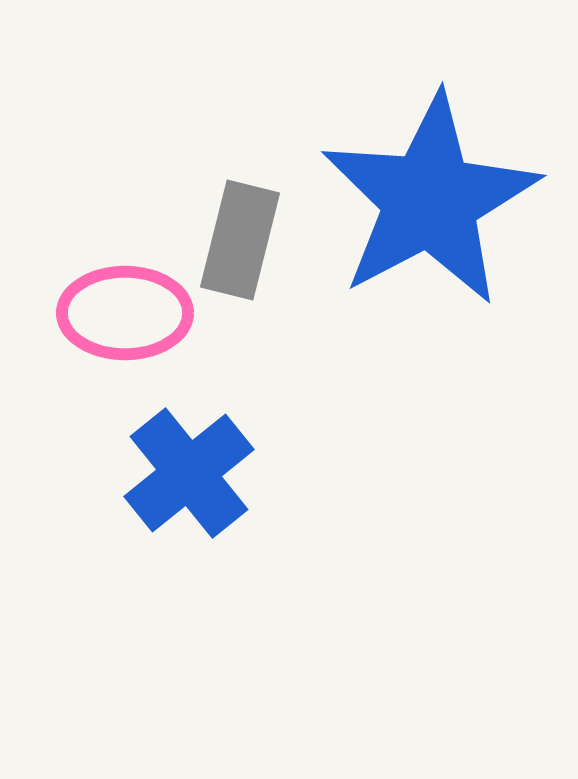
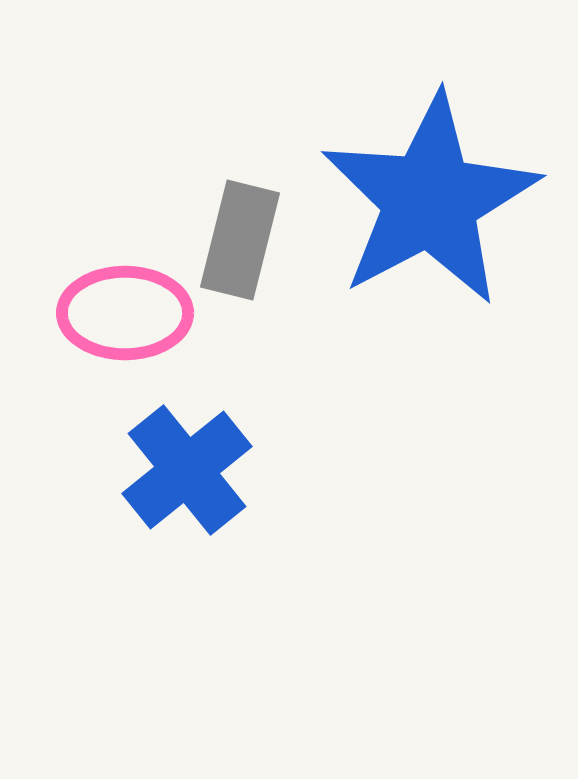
blue cross: moved 2 px left, 3 px up
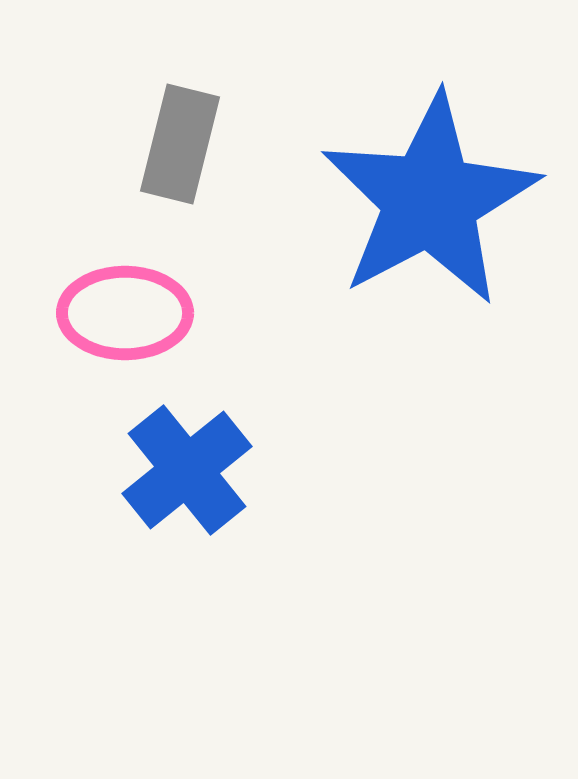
gray rectangle: moved 60 px left, 96 px up
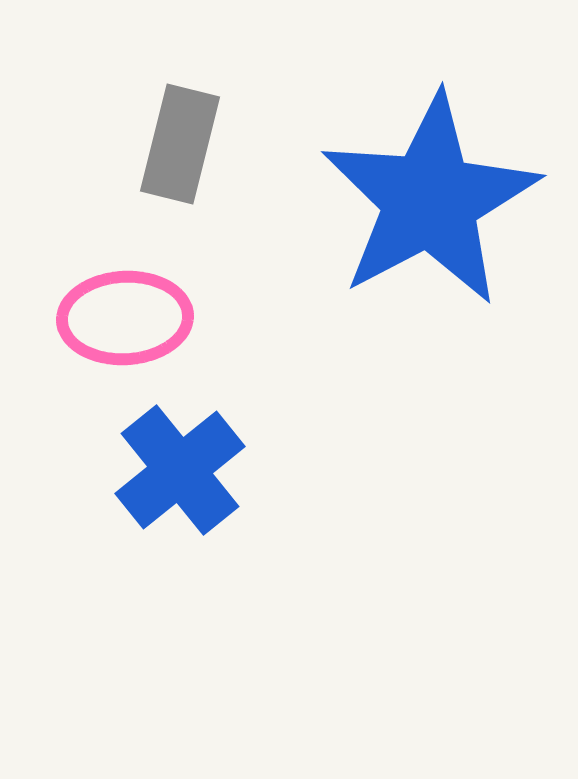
pink ellipse: moved 5 px down; rotated 3 degrees counterclockwise
blue cross: moved 7 px left
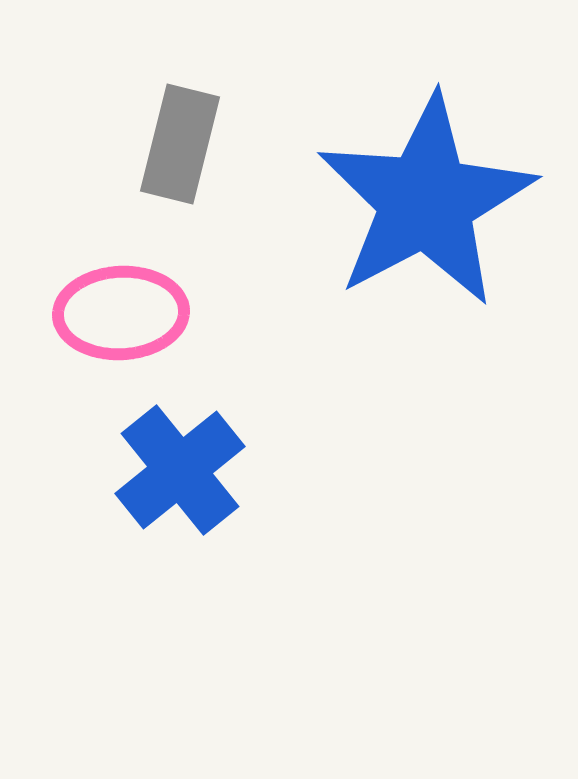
blue star: moved 4 px left, 1 px down
pink ellipse: moved 4 px left, 5 px up
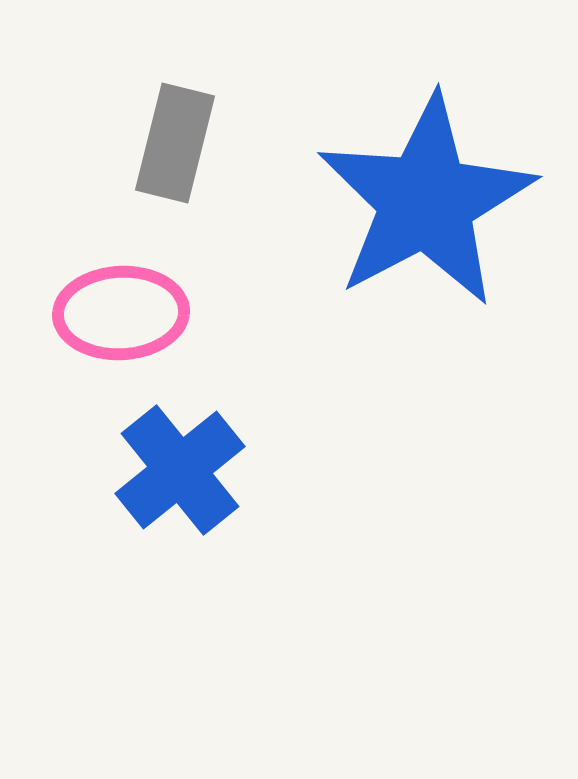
gray rectangle: moved 5 px left, 1 px up
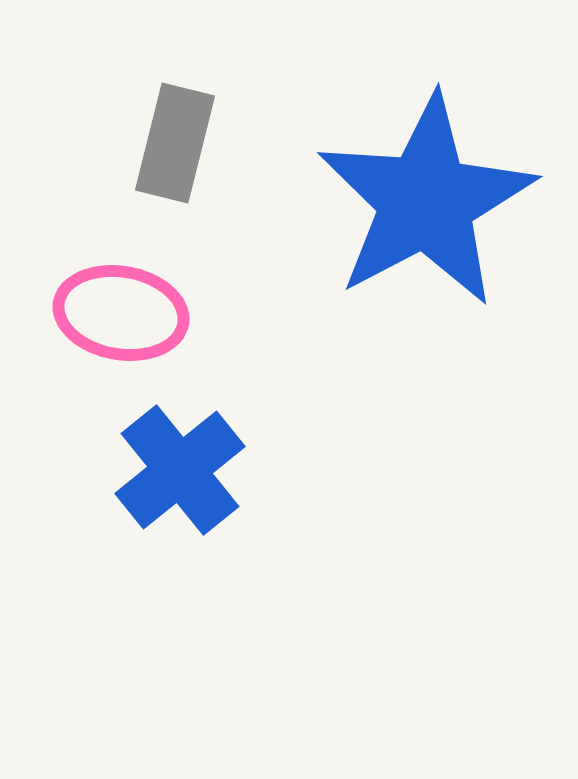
pink ellipse: rotated 13 degrees clockwise
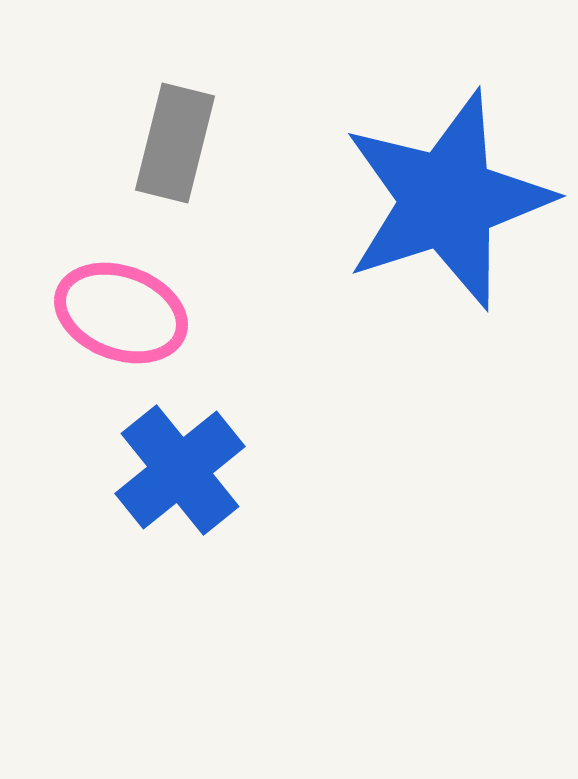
blue star: moved 21 px right, 1 px up; rotated 10 degrees clockwise
pink ellipse: rotated 10 degrees clockwise
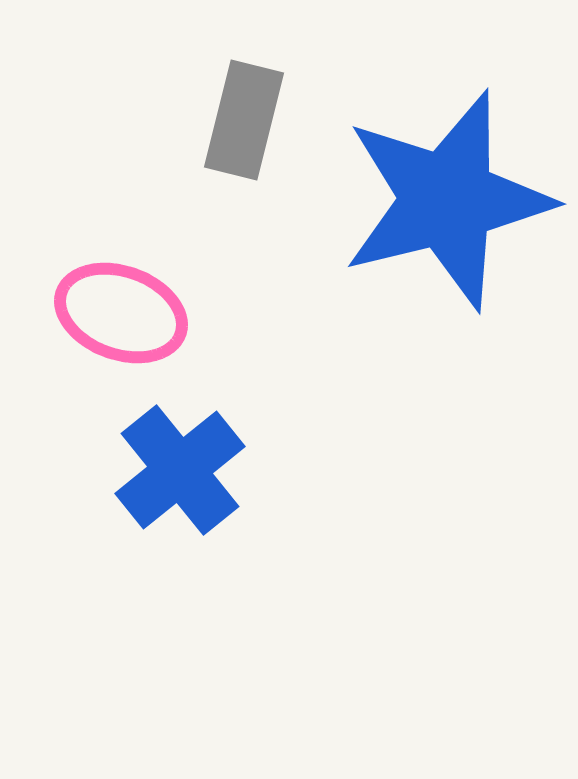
gray rectangle: moved 69 px right, 23 px up
blue star: rotated 4 degrees clockwise
